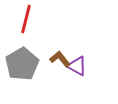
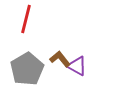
gray pentagon: moved 5 px right, 5 px down
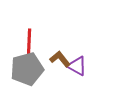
red line: moved 3 px right, 24 px down; rotated 12 degrees counterclockwise
gray pentagon: rotated 16 degrees clockwise
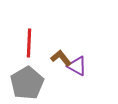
brown L-shape: moved 1 px right, 1 px up
gray pentagon: moved 14 px down; rotated 16 degrees counterclockwise
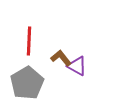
red line: moved 2 px up
